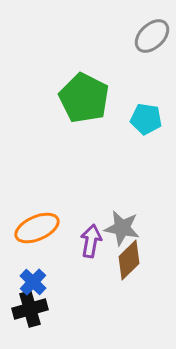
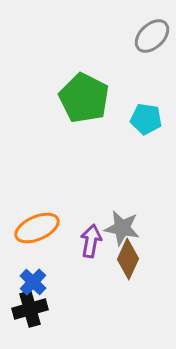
brown diamond: moved 1 px left, 1 px up; rotated 21 degrees counterclockwise
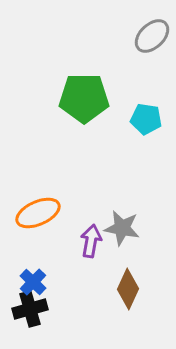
green pentagon: rotated 27 degrees counterclockwise
orange ellipse: moved 1 px right, 15 px up
brown diamond: moved 30 px down
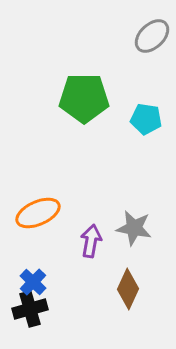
gray star: moved 12 px right
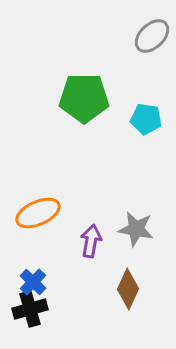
gray star: moved 2 px right, 1 px down
